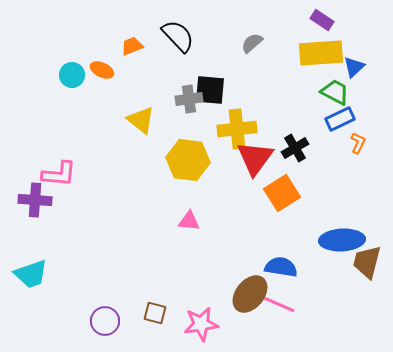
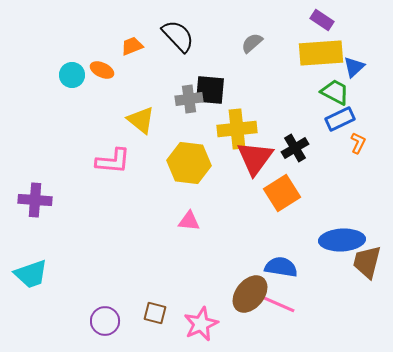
yellow hexagon: moved 1 px right, 3 px down
pink L-shape: moved 54 px right, 13 px up
pink star: rotated 16 degrees counterclockwise
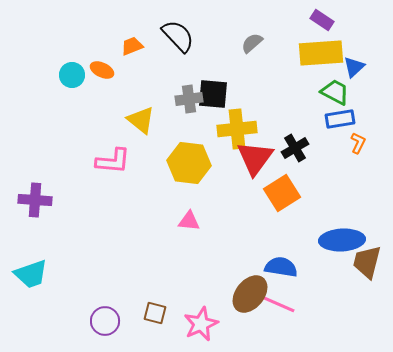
black square: moved 3 px right, 4 px down
blue rectangle: rotated 16 degrees clockwise
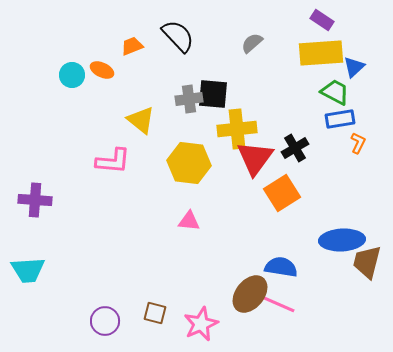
cyan trapezoid: moved 3 px left, 4 px up; rotated 15 degrees clockwise
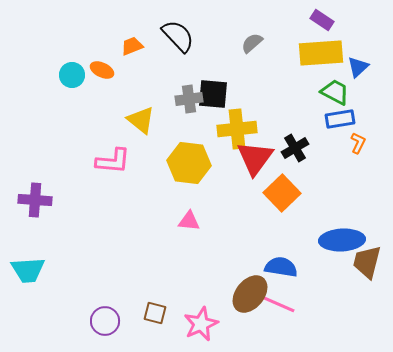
blue triangle: moved 4 px right
orange square: rotated 12 degrees counterclockwise
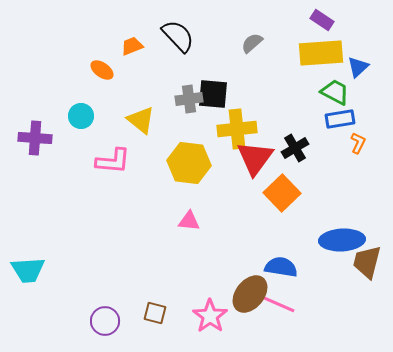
orange ellipse: rotated 10 degrees clockwise
cyan circle: moved 9 px right, 41 px down
purple cross: moved 62 px up
pink star: moved 9 px right, 8 px up; rotated 12 degrees counterclockwise
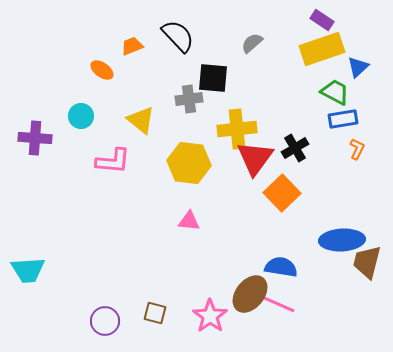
yellow rectangle: moved 1 px right, 4 px up; rotated 15 degrees counterclockwise
black square: moved 16 px up
blue rectangle: moved 3 px right
orange L-shape: moved 1 px left, 6 px down
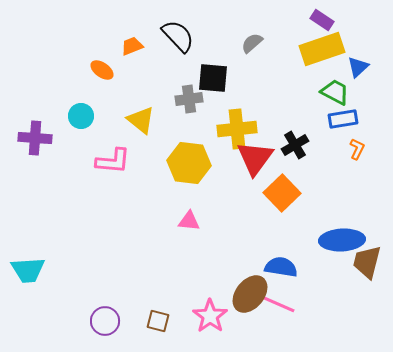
black cross: moved 3 px up
brown square: moved 3 px right, 8 px down
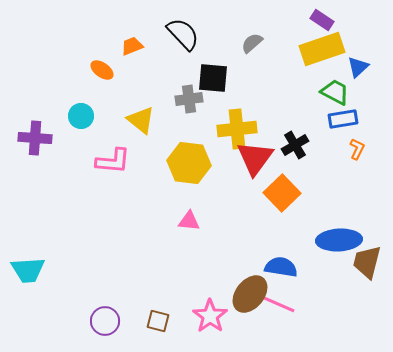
black semicircle: moved 5 px right, 2 px up
blue ellipse: moved 3 px left
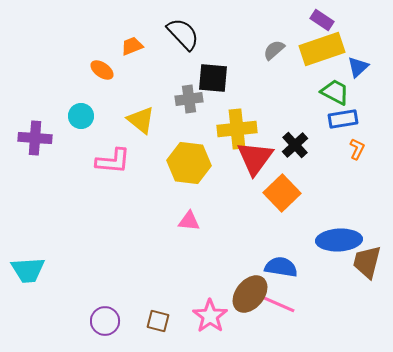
gray semicircle: moved 22 px right, 7 px down
black cross: rotated 12 degrees counterclockwise
